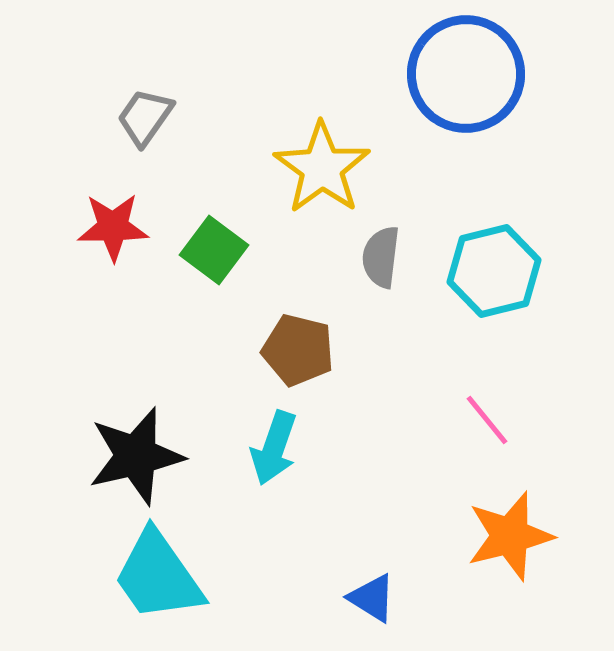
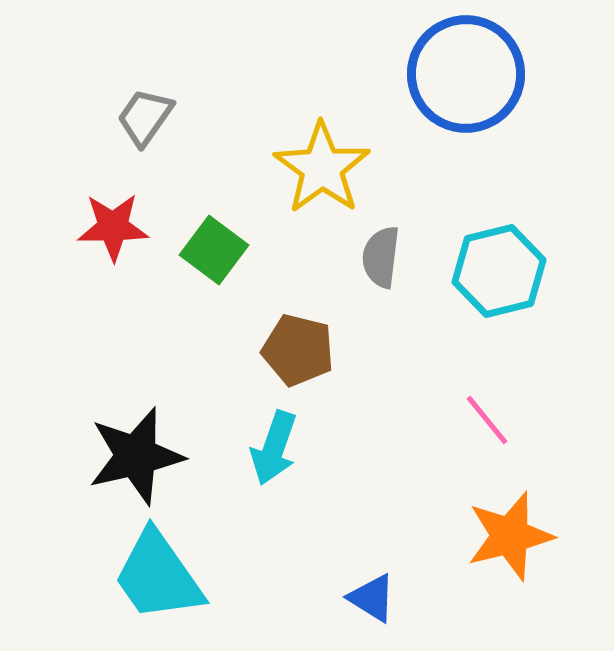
cyan hexagon: moved 5 px right
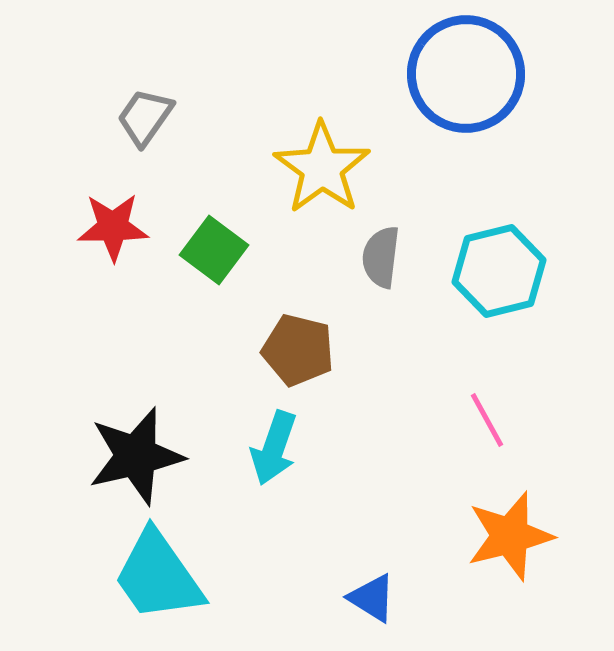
pink line: rotated 10 degrees clockwise
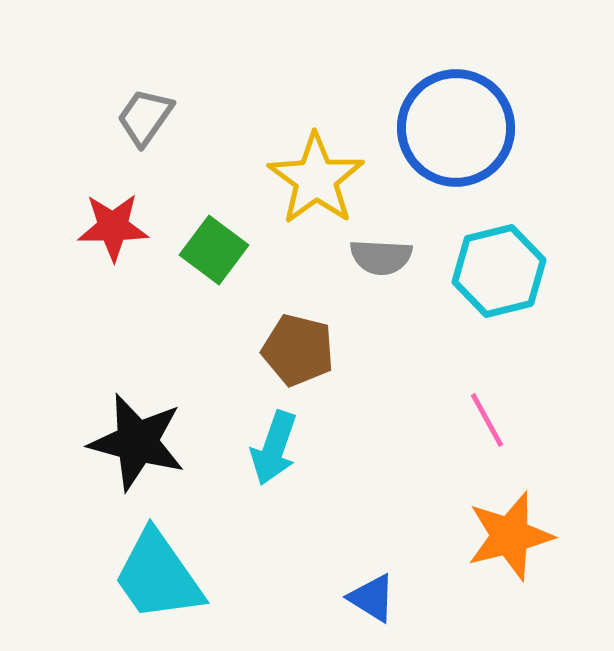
blue circle: moved 10 px left, 54 px down
yellow star: moved 6 px left, 11 px down
gray semicircle: rotated 94 degrees counterclockwise
black star: moved 1 px right, 14 px up; rotated 28 degrees clockwise
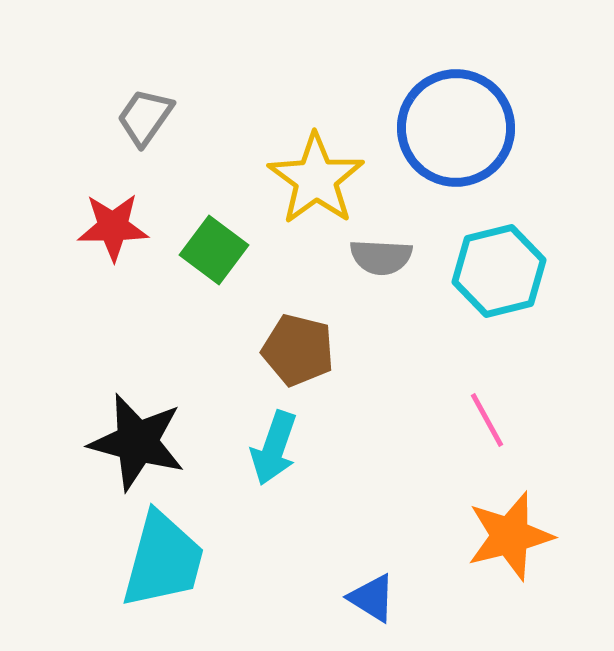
cyan trapezoid: moved 5 px right, 16 px up; rotated 130 degrees counterclockwise
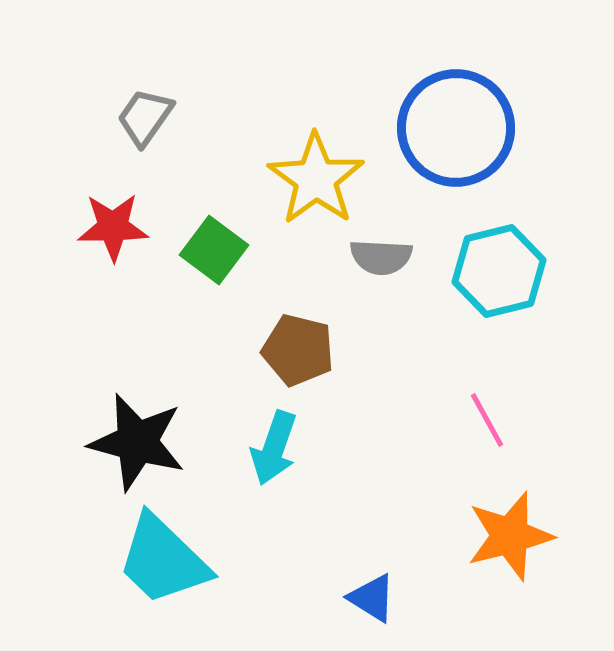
cyan trapezoid: rotated 119 degrees clockwise
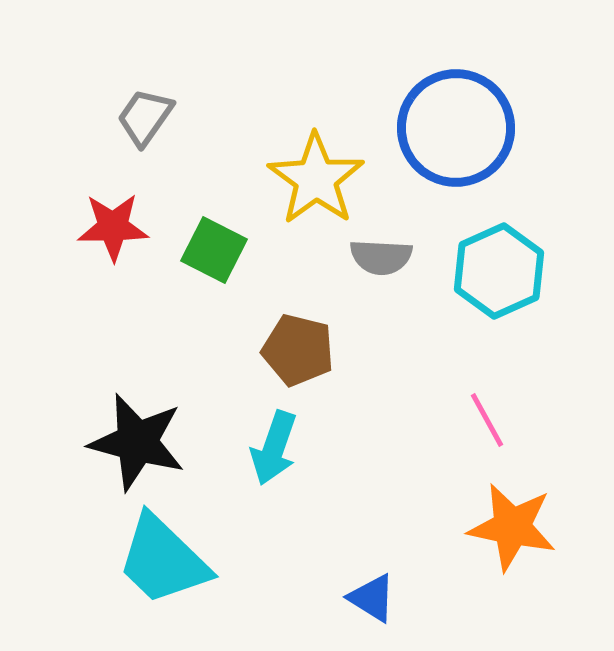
green square: rotated 10 degrees counterclockwise
cyan hexagon: rotated 10 degrees counterclockwise
orange star: moved 2 px right, 9 px up; rotated 26 degrees clockwise
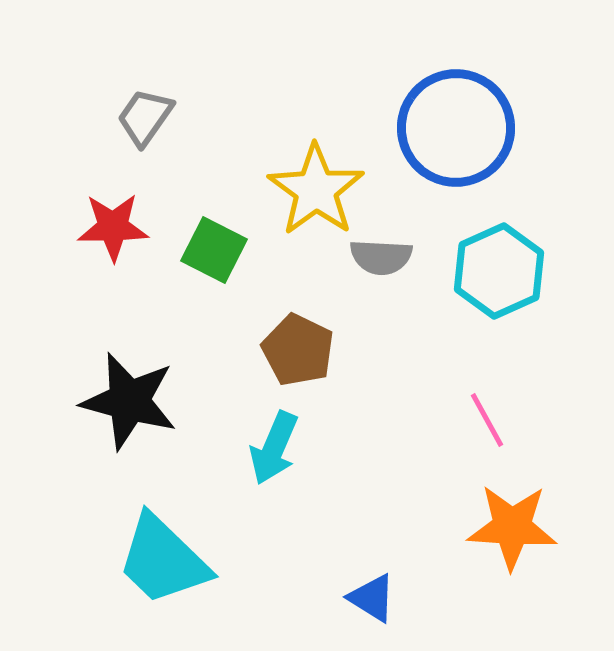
yellow star: moved 11 px down
brown pentagon: rotated 12 degrees clockwise
black star: moved 8 px left, 41 px up
cyan arrow: rotated 4 degrees clockwise
orange star: rotated 8 degrees counterclockwise
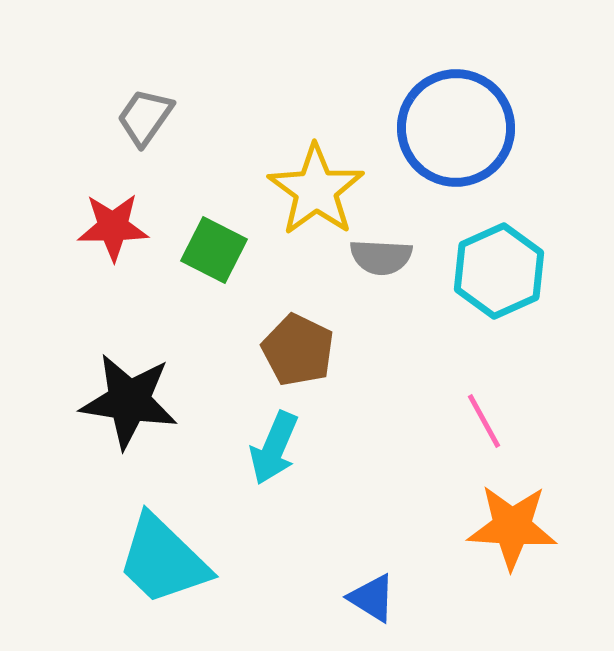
black star: rotated 6 degrees counterclockwise
pink line: moved 3 px left, 1 px down
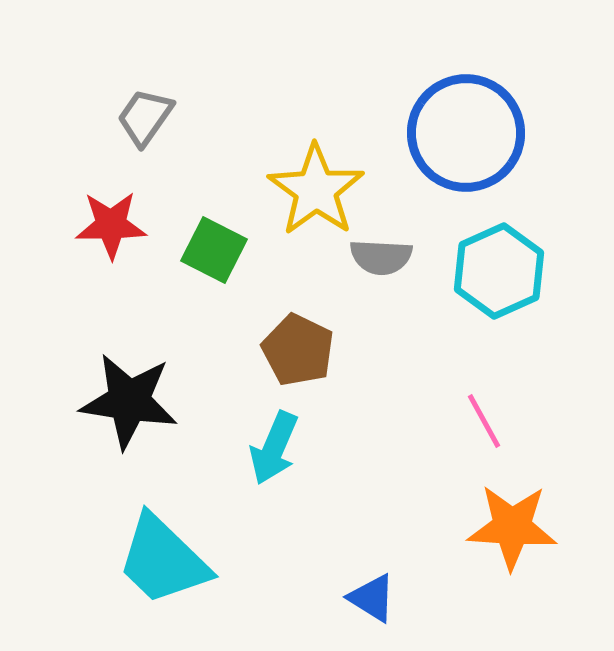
blue circle: moved 10 px right, 5 px down
red star: moved 2 px left, 2 px up
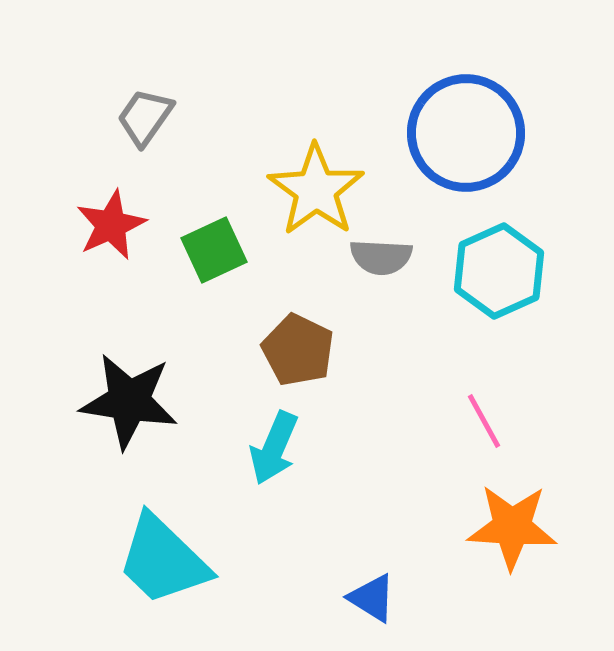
red star: rotated 24 degrees counterclockwise
green square: rotated 38 degrees clockwise
